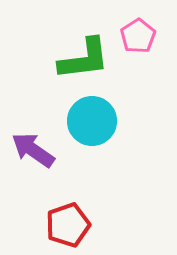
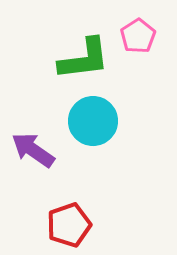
cyan circle: moved 1 px right
red pentagon: moved 1 px right
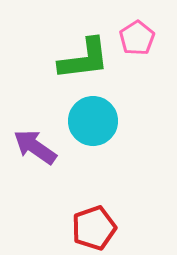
pink pentagon: moved 1 px left, 2 px down
purple arrow: moved 2 px right, 3 px up
red pentagon: moved 25 px right, 3 px down
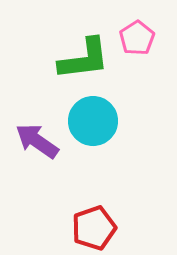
purple arrow: moved 2 px right, 6 px up
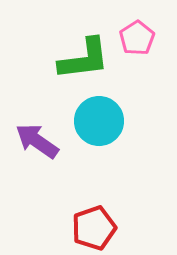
cyan circle: moved 6 px right
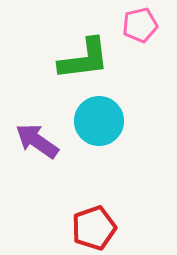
pink pentagon: moved 3 px right, 13 px up; rotated 20 degrees clockwise
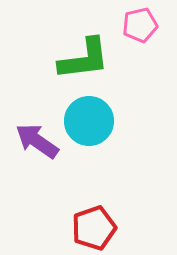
cyan circle: moved 10 px left
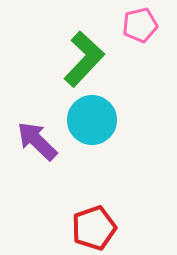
green L-shape: rotated 40 degrees counterclockwise
cyan circle: moved 3 px right, 1 px up
purple arrow: rotated 9 degrees clockwise
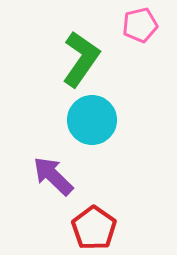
green L-shape: moved 3 px left; rotated 8 degrees counterclockwise
purple arrow: moved 16 px right, 35 px down
red pentagon: rotated 18 degrees counterclockwise
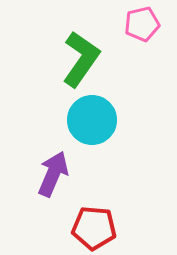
pink pentagon: moved 2 px right, 1 px up
purple arrow: moved 2 px up; rotated 69 degrees clockwise
red pentagon: rotated 30 degrees counterclockwise
